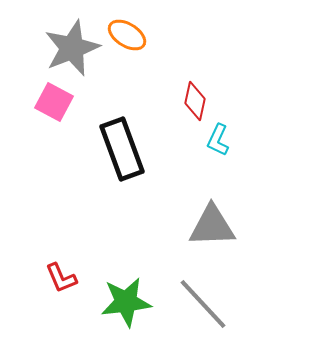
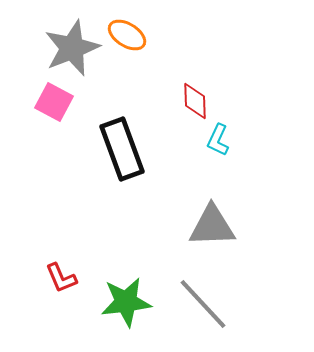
red diamond: rotated 15 degrees counterclockwise
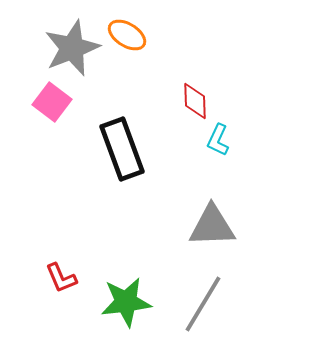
pink square: moved 2 px left; rotated 9 degrees clockwise
gray line: rotated 74 degrees clockwise
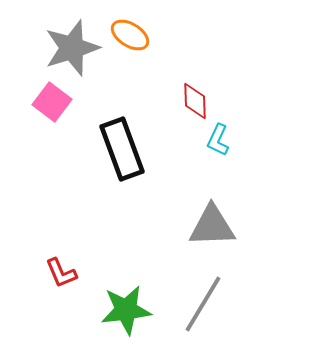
orange ellipse: moved 3 px right
gray star: rotated 4 degrees clockwise
red L-shape: moved 5 px up
green star: moved 8 px down
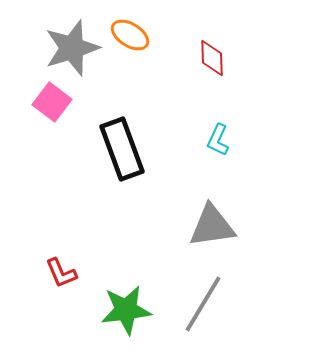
red diamond: moved 17 px right, 43 px up
gray triangle: rotated 6 degrees counterclockwise
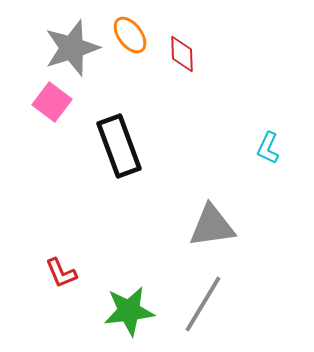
orange ellipse: rotated 21 degrees clockwise
red diamond: moved 30 px left, 4 px up
cyan L-shape: moved 50 px right, 8 px down
black rectangle: moved 3 px left, 3 px up
green star: moved 3 px right, 1 px down
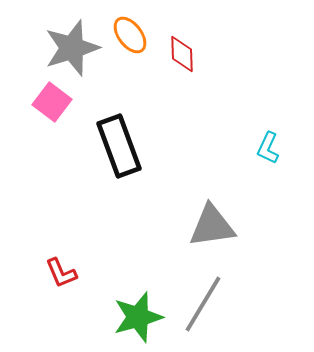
green star: moved 9 px right, 6 px down; rotated 9 degrees counterclockwise
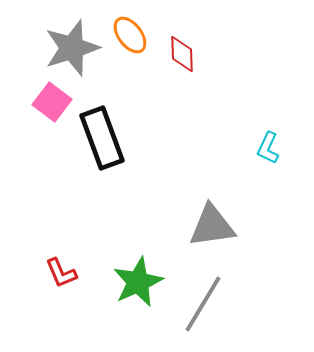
black rectangle: moved 17 px left, 8 px up
green star: moved 35 px up; rotated 9 degrees counterclockwise
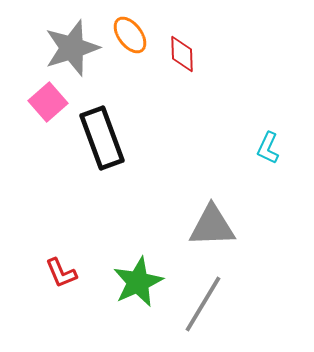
pink square: moved 4 px left; rotated 12 degrees clockwise
gray triangle: rotated 6 degrees clockwise
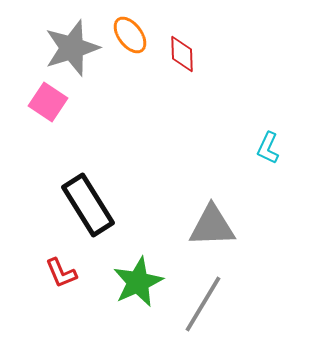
pink square: rotated 15 degrees counterclockwise
black rectangle: moved 14 px left, 67 px down; rotated 12 degrees counterclockwise
